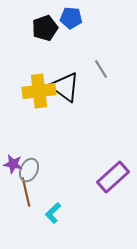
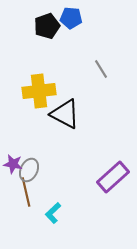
black pentagon: moved 2 px right, 2 px up
black triangle: moved 27 px down; rotated 8 degrees counterclockwise
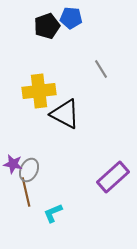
cyan L-shape: rotated 20 degrees clockwise
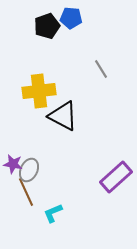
black triangle: moved 2 px left, 2 px down
purple rectangle: moved 3 px right
brown line: rotated 12 degrees counterclockwise
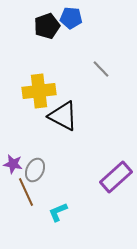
gray line: rotated 12 degrees counterclockwise
gray ellipse: moved 6 px right
cyan L-shape: moved 5 px right, 1 px up
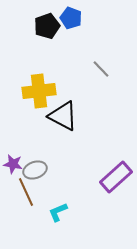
blue pentagon: rotated 15 degrees clockwise
gray ellipse: rotated 45 degrees clockwise
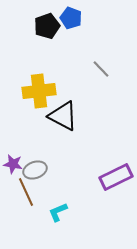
purple rectangle: rotated 16 degrees clockwise
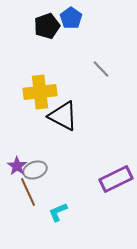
blue pentagon: rotated 15 degrees clockwise
yellow cross: moved 1 px right, 1 px down
purple star: moved 4 px right, 2 px down; rotated 24 degrees clockwise
purple rectangle: moved 2 px down
brown line: moved 2 px right
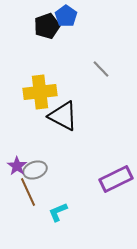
blue pentagon: moved 5 px left, 2 px up
